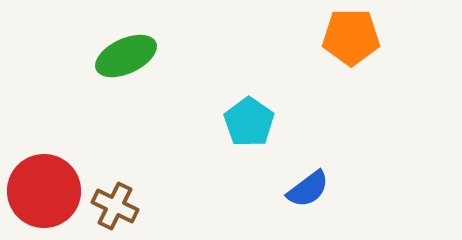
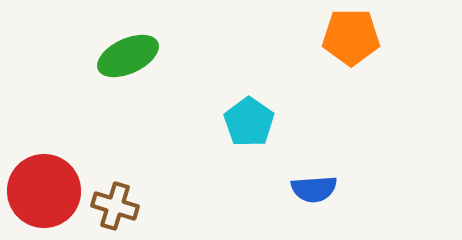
green ellipse: moved 2 px right
blue semicircle: moved 6 px right; rotated 33 degrees clockwise
brown cross: rotated 9 degrees counterclockwise
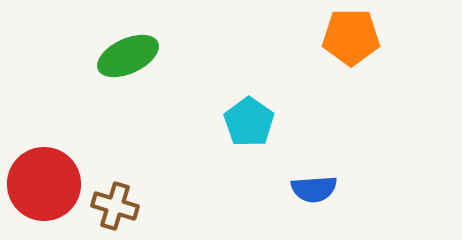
red circle: moved 7 px up
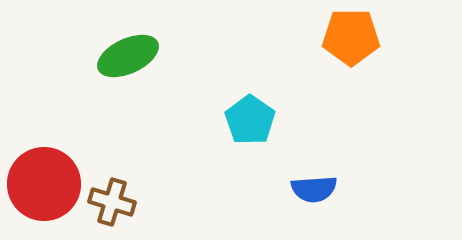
cyan pentagon: moved 1 px right, 2 px up
brown cross: moved 3 px left, 4 px up
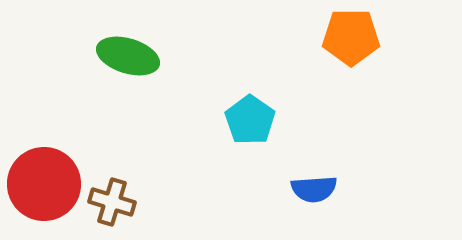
green ellipse: rotated 42 degrees clockwise
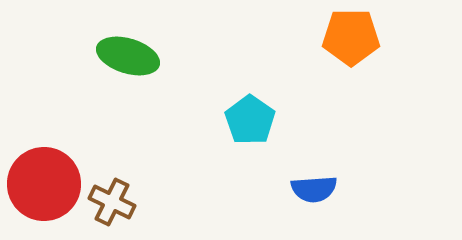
brown cross: rotated 9 degrees clockwise
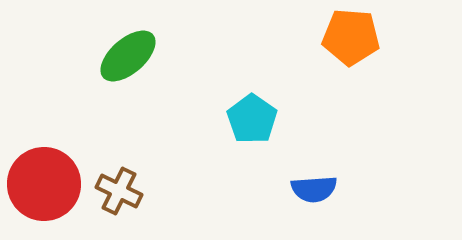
orange pentagon: rotated 4 degrees clockwise
green ellipse: rotated 58 degrees counterclockwise
cyan pentagon: moved 2 px right, 1 px up
brown cross: moved 7 px right, 11 px up
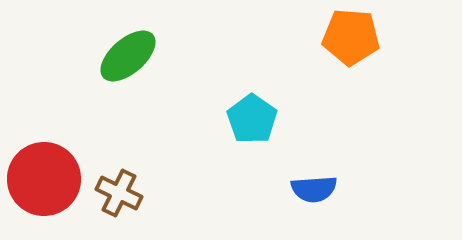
red circle: moved 5 px up
brown cross: moved 2 px down
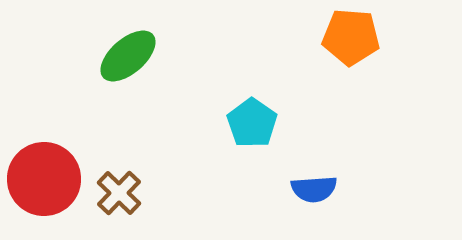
cyan pentagon: moved 4 px down
brown cross: rotated 18 degrees clockwise
